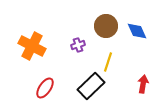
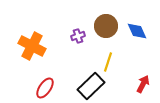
purple cross: moved 9 px up
red arrow: rotated 18 degrees clockwise
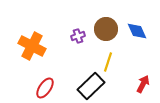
brown circle: moved 3 px down
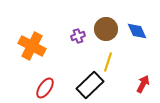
black rectangle: moved 1 px left, 1 px up
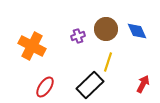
red ellipse: moved 1 px up
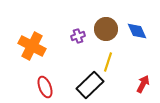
red ellipse: rotated 55 degrees counterclockwise
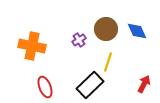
purple cross: moved 1 px right, 4 px down; rotated 16 degrees counterclockwise
orange cross: rotated 16 degrees counterclockwise
red arrow: moved 1 px right
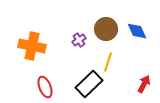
black rectangle: moved 1 px left, 1 px up
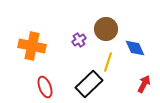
blue diamond: moved 2 px left, 17 px down
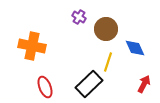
purple cross: moved 23 px up; rotated 24 degrees counterclockwise
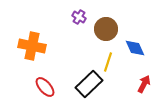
red ellipse: rotated 20 degrees counterclockwise
